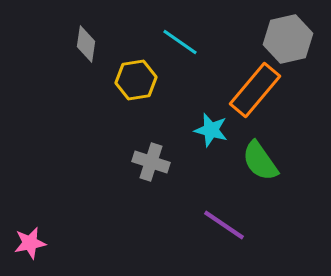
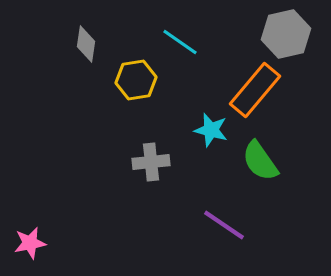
gray hexagon: moved 2 px left, 5 px up
gray cross: rotated 24 degrees counterclockwise
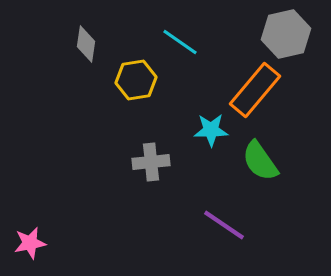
cyan star: rotated 16 degrees counterclockwise
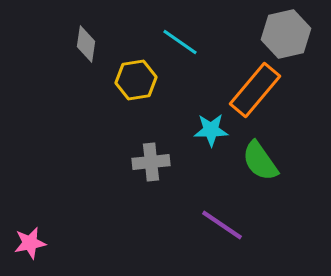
purple line: moved 2 px left
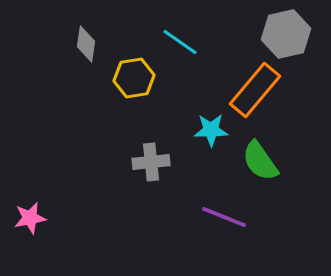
yellow hexagon: moved 2 px left, 2 px up
purple line: moved 2 px right, 8 px up; rotated 12 degrees counterclockwise
pink star: moved 25 px up
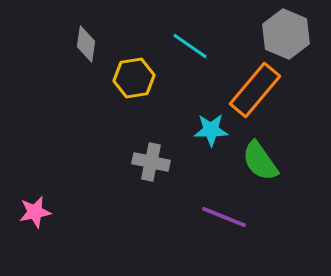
gray hexagon: rotated 24 degrees counterclockwise
cyan line: moved 10 px right, 4 px down
gray cross: rotated 18 degrees clockwise
pink star: moved 5 px right, 6 px up
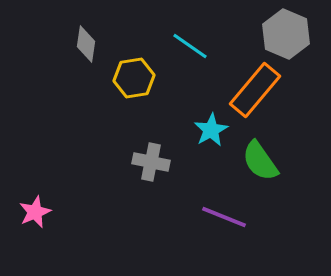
cyan star: rotated 28 degrees counterclockwise
pink star: rotated 12 degrees counterclockwise
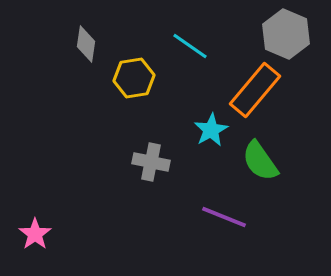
pink star: moved 22 px down; rotated 12 degrees counterclockwise
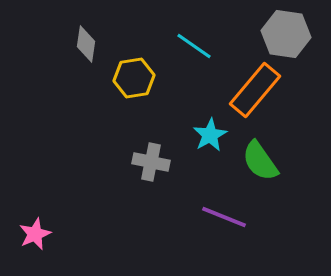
gray hexagon: rotated 15 degrees counterclockwise
cyan line: moved 4 px right
cyan star: moved 1 px left, 5 px down
pink star: rotated 12 degrees clockwise
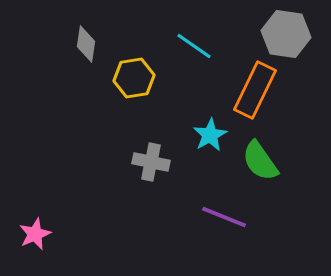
orange rectangle: rotated 14 degrees counterclockwise
